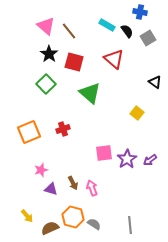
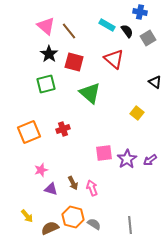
green square: rotated 30 degrees clockwise
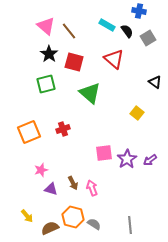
blue cross: moved 1 px left, 1 px up
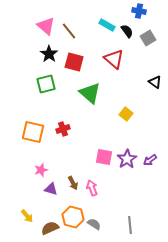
yellow square: moved 11 px left, 1 px down
orange square: moved 4 px right; rotated 35 degrees clockwise
pink square: moved 4 px down; rotated 18 degrees clockwise
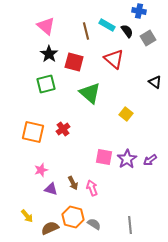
brown line: moved 17 px right; rotated 24 degrees clockwise
red cross: rotated 16 degrees counterclockwise
